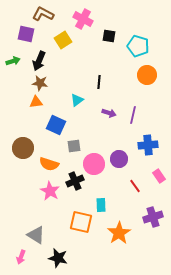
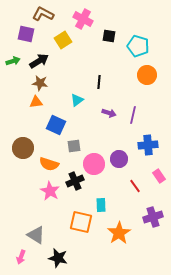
black arrow: rotated 144 degrees counterclockwise
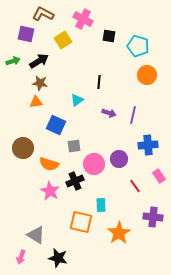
purple cross: rotated 24 degrees clockwise
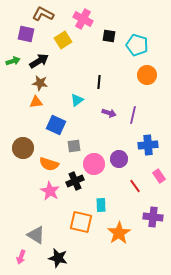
cyan pentagon: moved 1 px left, 1 px up
